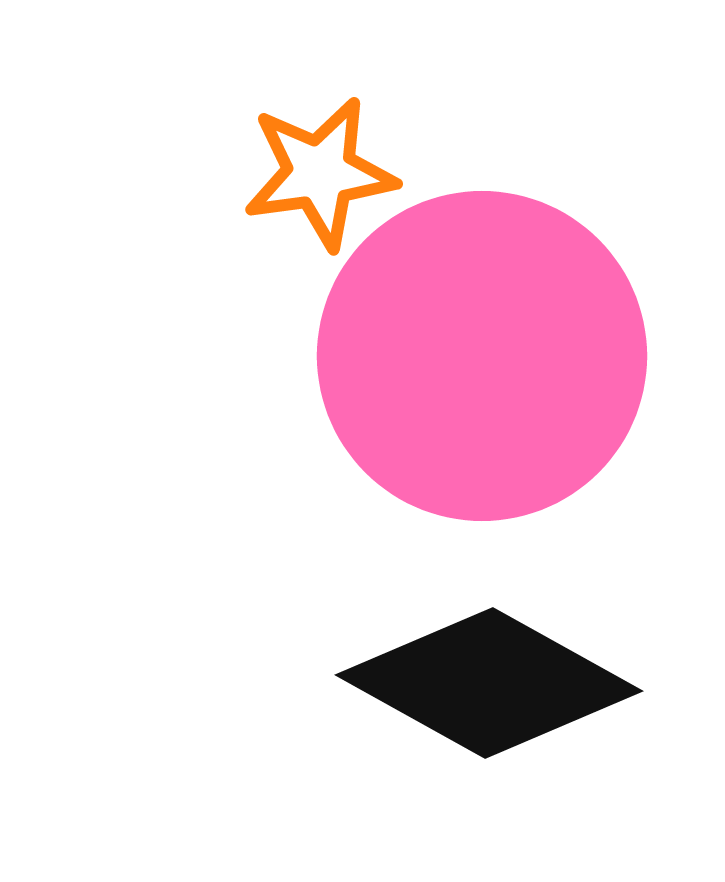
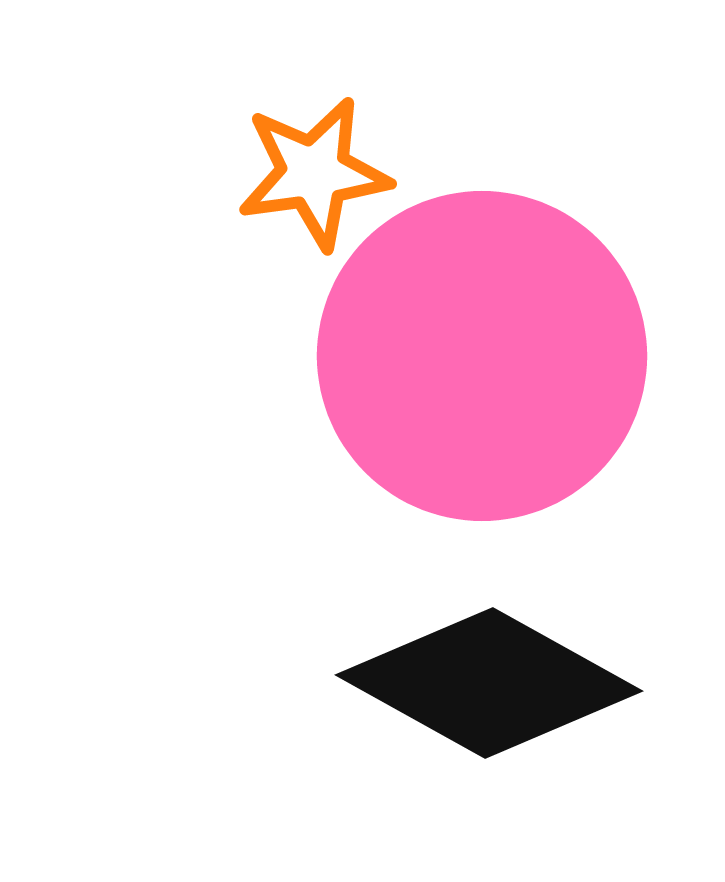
orange star: moved 6 px left
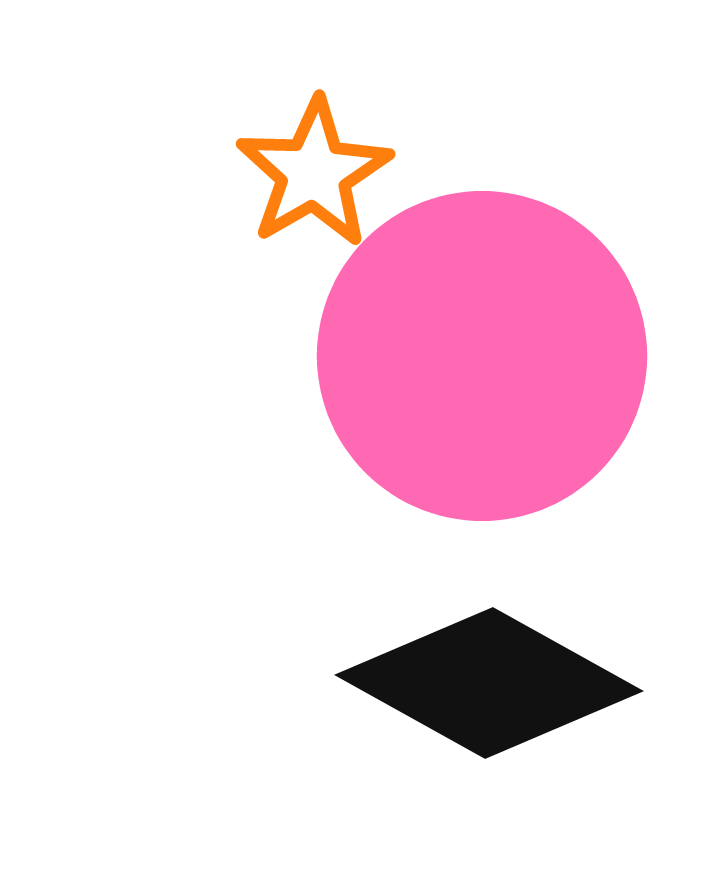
orange star: rotated 22 degrees counterclockwise
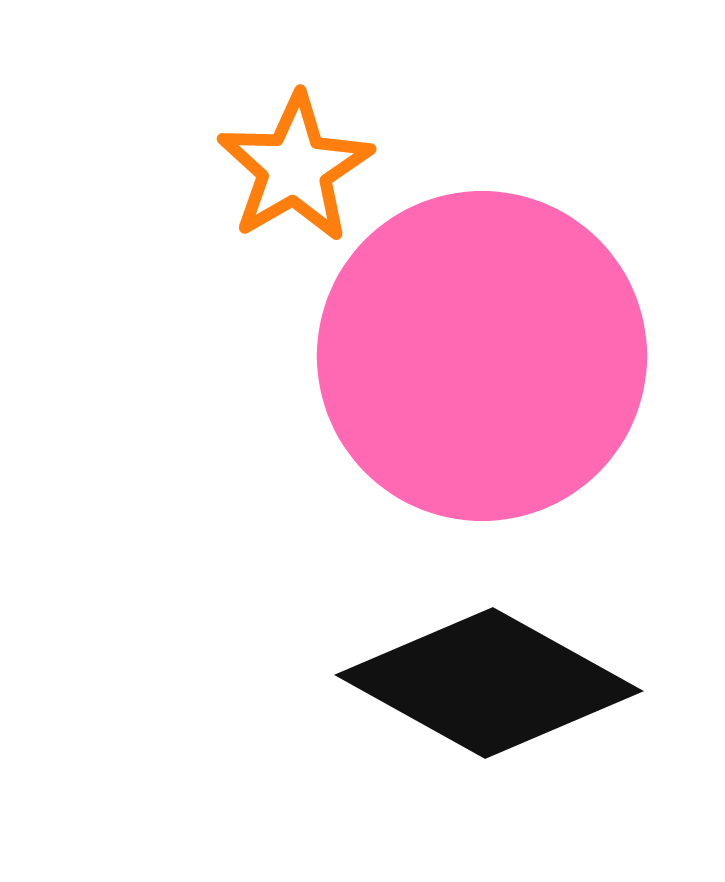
orange star: moved 19 px left, 5 px up
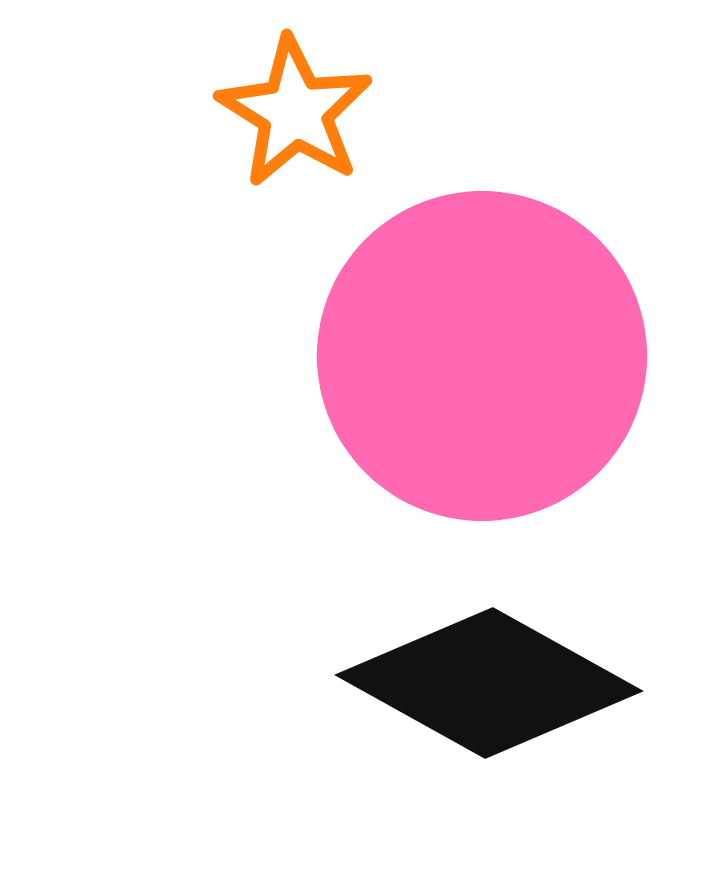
orange star: moved 56 px up; rotated 10 degrees counterclockwise
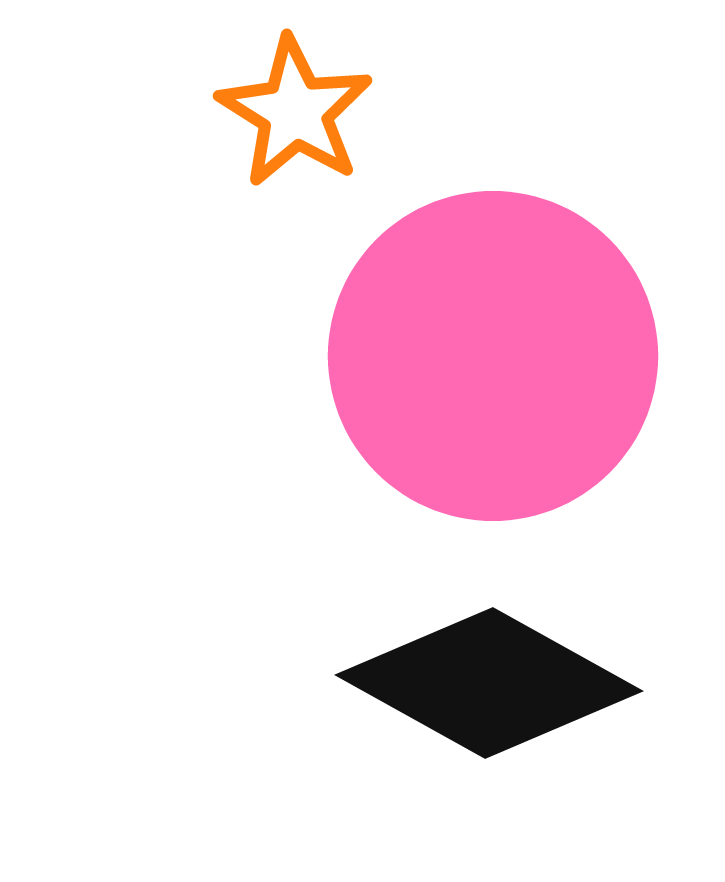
pink circle: moved 11 px right
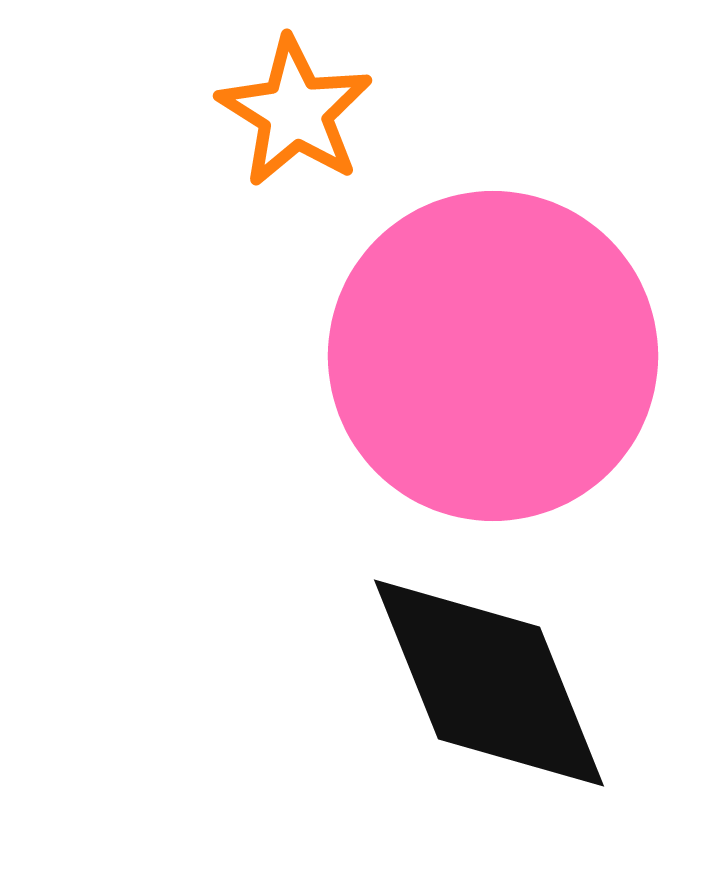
black diamond: rotated 39 degrees clockwise
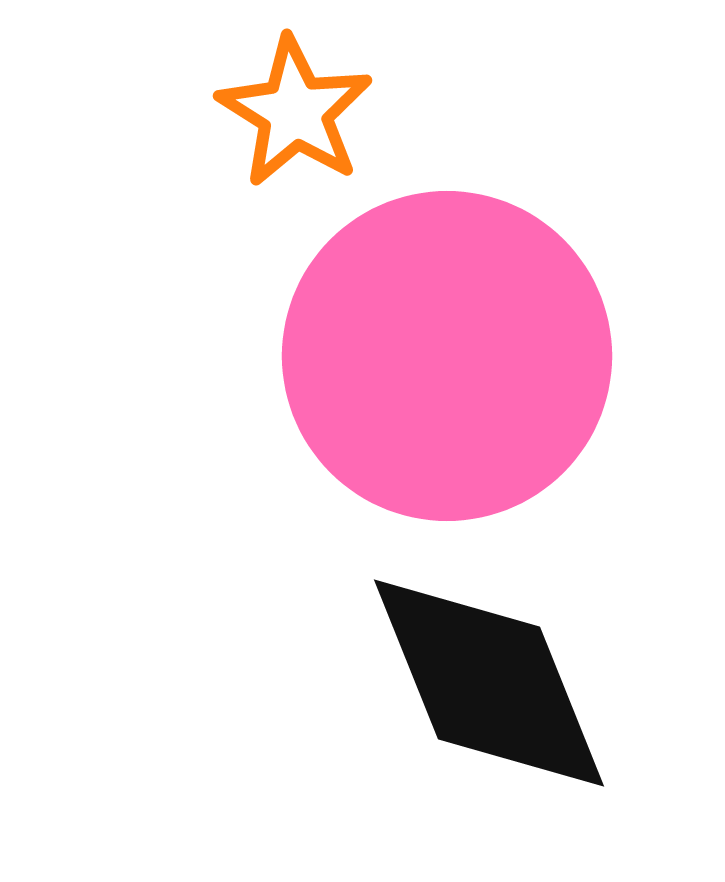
pink circle: moved 46 px left
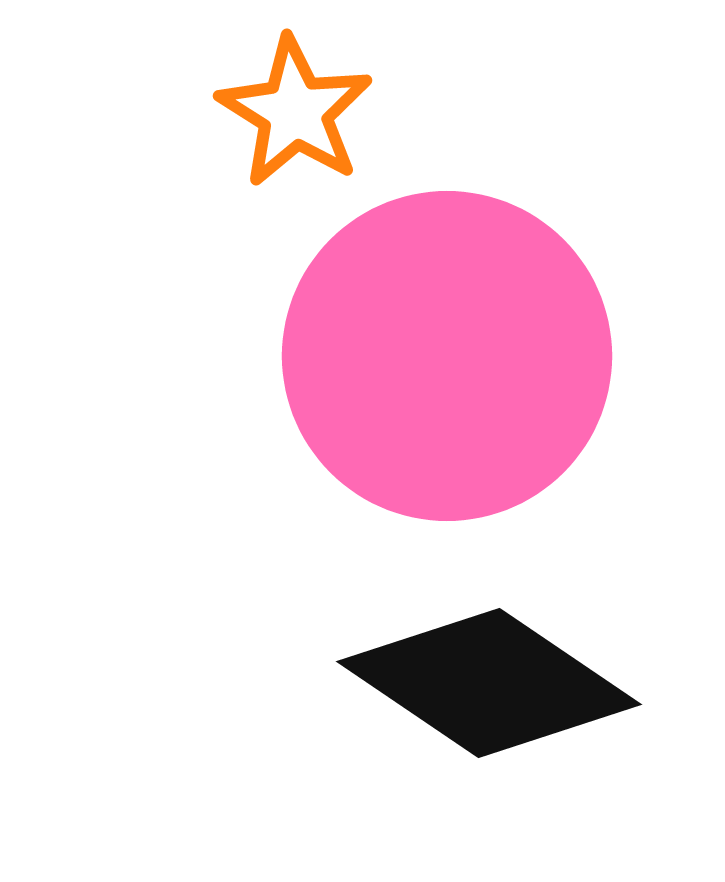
black diamond: rotated 34 degrees counterclockwise
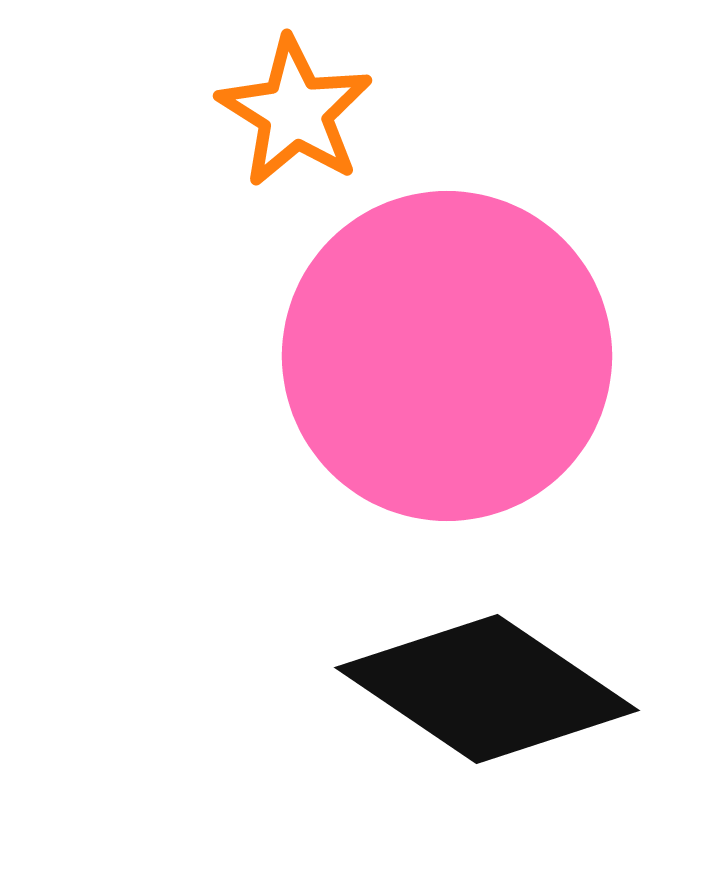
black diamond: moved 2 px left, 6 px down
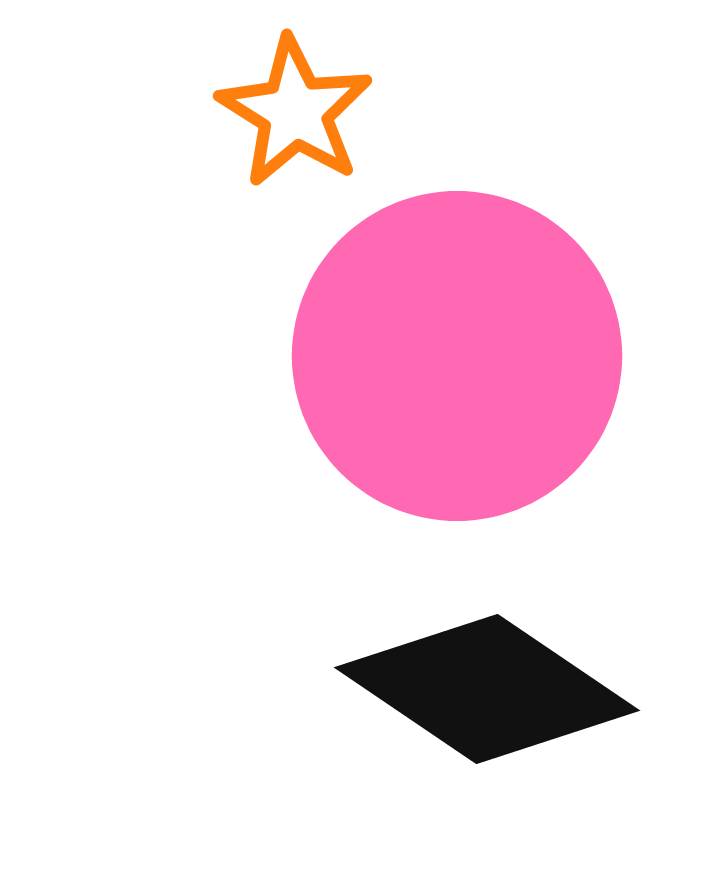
pink circle: moved 10 px right
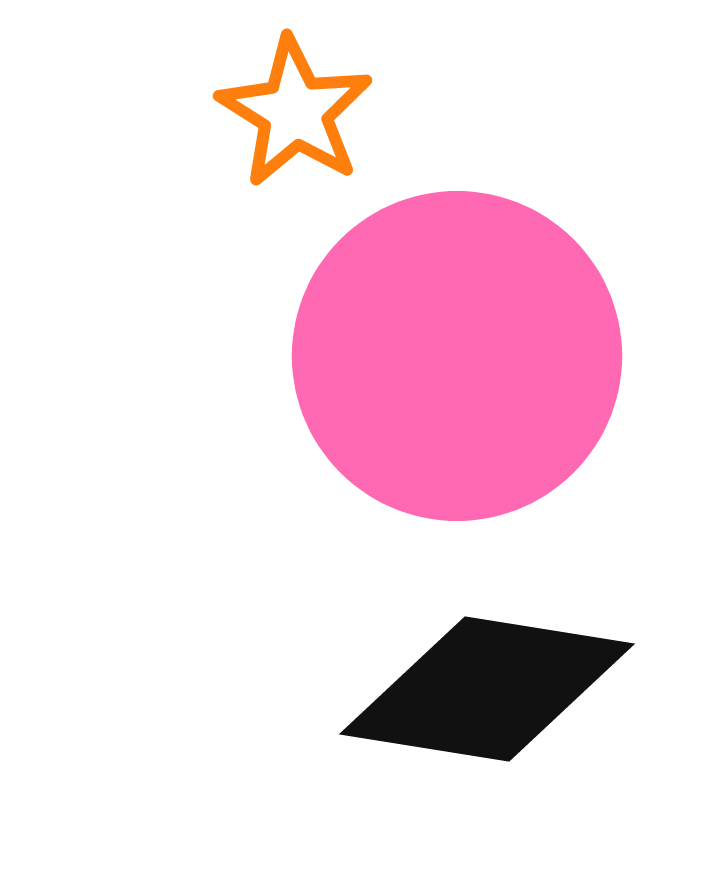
black diamond: rotated 25 degrees counterclockwise
